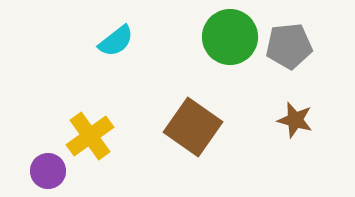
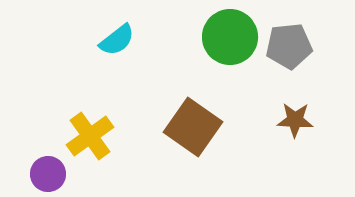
cyan semicircle: moved 1 px right, 1 px up
brown star: rotated 12 degrees counterclockwise
purple circle: moved 3 px down
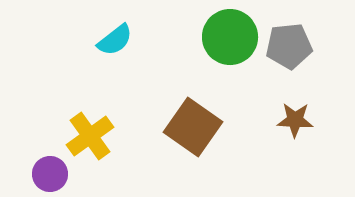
cyan semicircle: moved 2 px left
purple circle: moved 2 px right
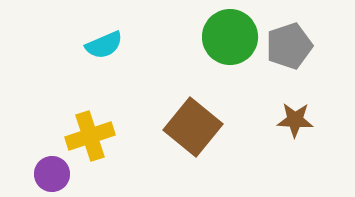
cyan semicircle: moved 11 px left, 5 px down; rotated 15 degrees clockwise
gray pentagon: rotated 12 degrees counterclockwise
brown square: rotated 4 degrees clockwise
yellow cross: rotated 18 degrees clockwise
purple circle: moved 2 px right
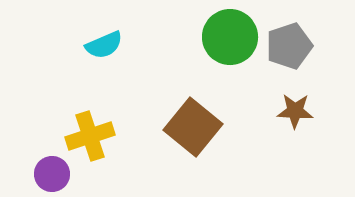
brown star: moved 9 px up
